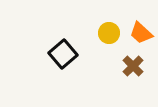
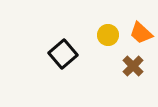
yellow circle: moved 1 px left, 2 px down
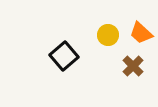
black square: moved 1 px right, 2 px down
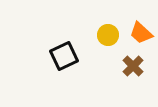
black square: rotated 16 degrees clockwise
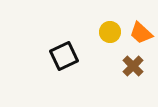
yellow circle: moved 2 px right, 3 px up
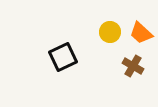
black square: moved 1 px left, 1 px down
brown cross: rotated 15 degrees counterclockwise
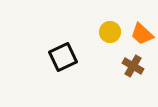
orange trapezoid: moved 1 px right, 1 px down
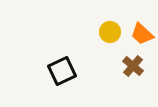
black square: moved 1 px left, 14 px down
brown cross: rotated 10 degrees clockwise
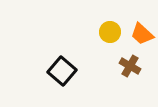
brown cross: moved 3 px left; rotated 10 degrees counterclockwise
black square: rotated 24 degrees counterclockwise
